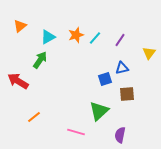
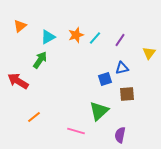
pink line: moved 1 px up
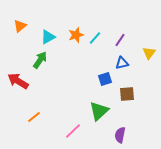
blue triangle: moved 5 px up
pink line: moved 3 px left; rotated 60 degrees counterclockwise
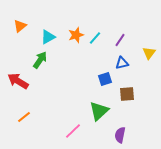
orange line: moved 10 px left
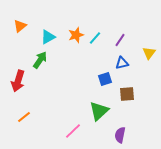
red arrow: rotated 105 degrees counterclockwise
